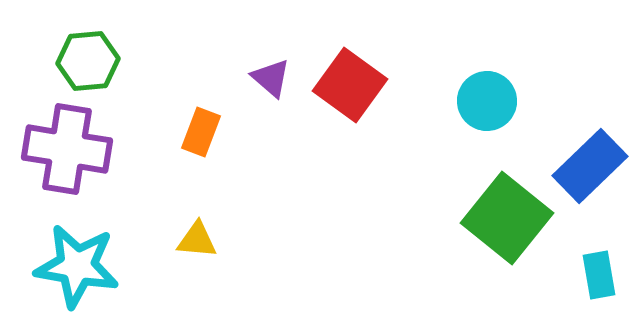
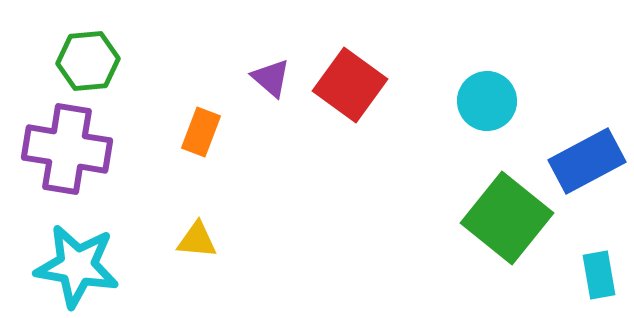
blue rectangle: moved 3 px left, 5 px up; rotated 16 degrees clockwise
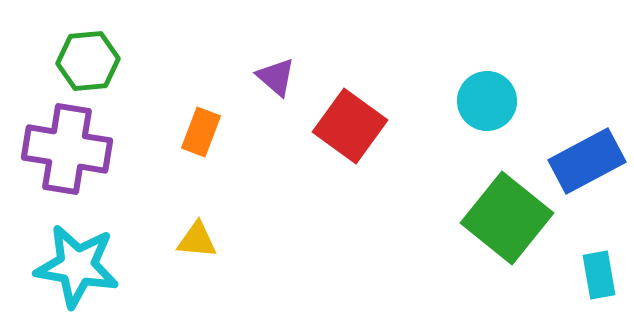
purple triangle: moved 5 px right, 1 px up
red square: moved 41 px down
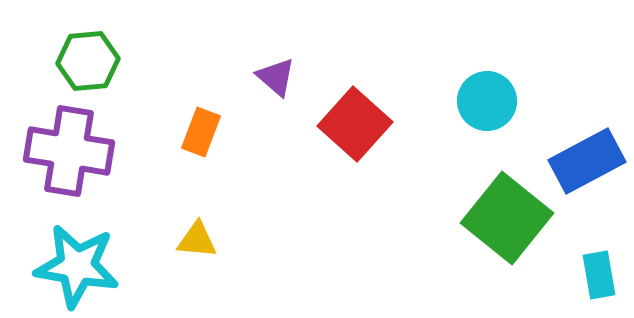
red square: moved 5 px right, 2 px up; rotated 6 degrees clockwise
purple cross: moved 2 px right, 2 px down
